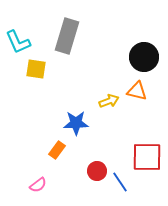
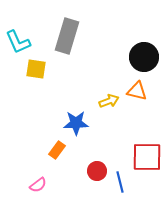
blue line: rotated 20 degrees clockwise
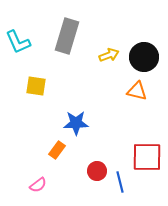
yellow square: moved 17 px down
yellow arrow: moved 46 px up
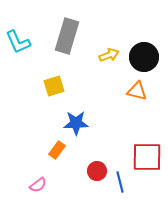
yellow square: moved 18 px right; rotated 25 degrees counterclockwise
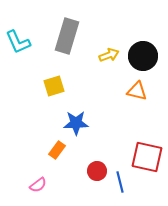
black circle: moved 1 px left, 1 px up
red square: rotated 12 degrees clockwise
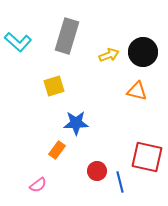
cyan L-shape: rotated 24 degrees counterclockwise
black circle: moved 4 px up
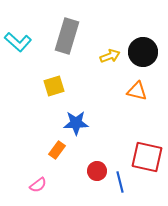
yellow arrow: moved 1 px right, 1 px down
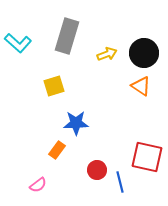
cyan L-shape: moved 1 px down
black circle: moved 1 px right, 1 px down
yellow arrow: moved 3 px left, 2 px up
orange triangle: moved 4 px right, 5 px up; rotated 20 degrees clockwise
red circle: moved 1 px up
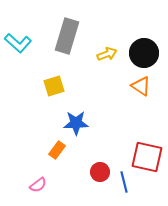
red circle: moved 3 px right, 2 px down
blue line: moved 4 px right
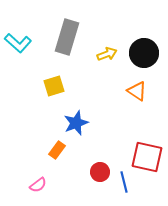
gray rectangle: moved 1 px down
orange triangle: moved 4 px left, 5 px down
blue star: rotated 20 degrees counterclockwise
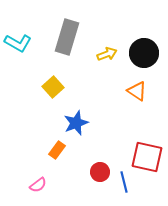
cyan L-shape: rotated 12 degrees counterclockwise
yellow square: moved 1 px left, 1 px down; rotated 25 degrees counterclockwise
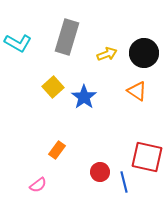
blue star: moved 8 px right, 26 px up; rotated 15 degrees counterclockwise
